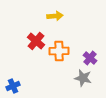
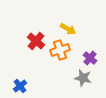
yellow arrow: moved 13 px right, 13 px down; rotated 35 degrees clockwise
orange cross: moved 1 px right, 1 px up; rotated 18 degrees counterclockwise
blue cross: moved 7 px right; rotated 16 degrees counterclockwise
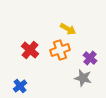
red cross: moved 6 px left, 9 px down
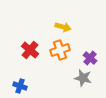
yellow arrow: moved 5 px left, 2 px up; rotated 14 degrees counterclockwise
blue cross: rotated 32 degrees counterclockwise
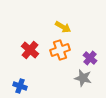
yellow arrow: rotated 14 degrees clockwise
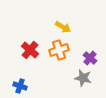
orange cross: moved 1 px left
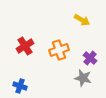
yellow arrow: moved 19 px right, 7 px up
red cross: moved 5 px left, 4 px up; rotated 18 degrees clockwise
